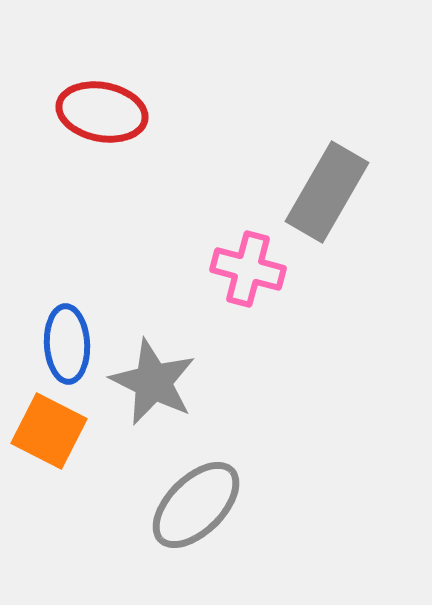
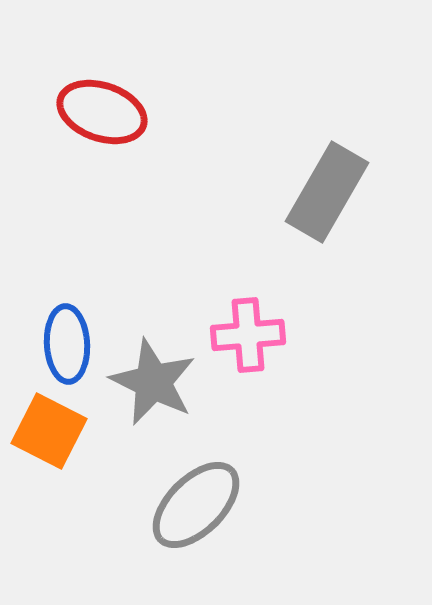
red ellipse: rotated 8 degrees clockwise
pink cross: moved 66 px down; rotated 20 degrees counterclockwise
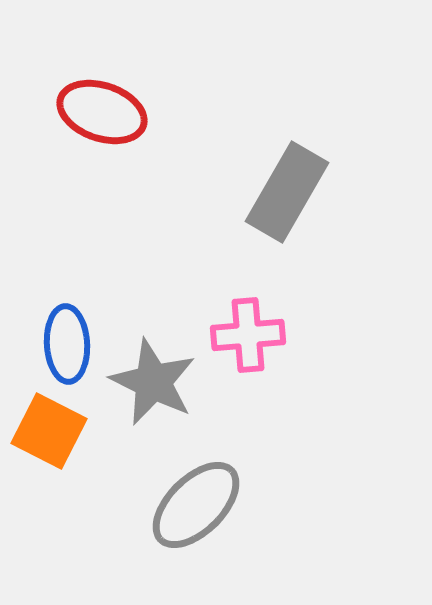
gray rectangle: moved 40 px left
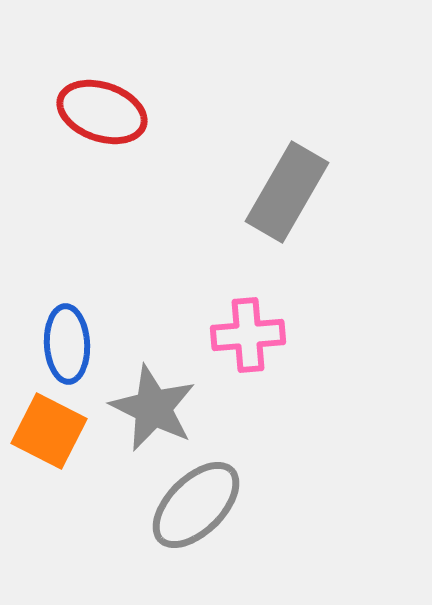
gray star: moved 26 px down
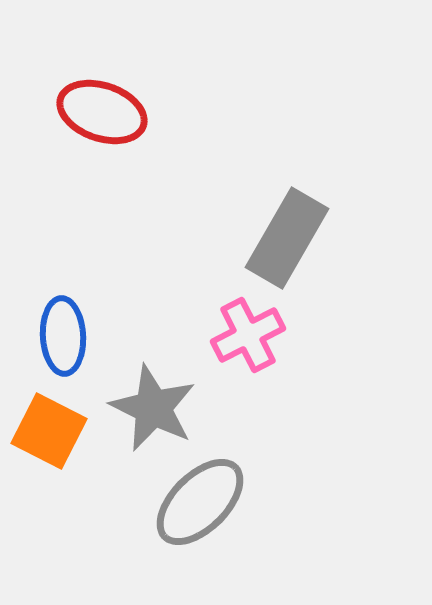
gray rectangle: moved 46 px down
pink cross: rotated 22 degrees counterclockwise
blue ellipse: moved 4 px left, 8 px up
gray ellipse: moved 4 px right, 3 px up
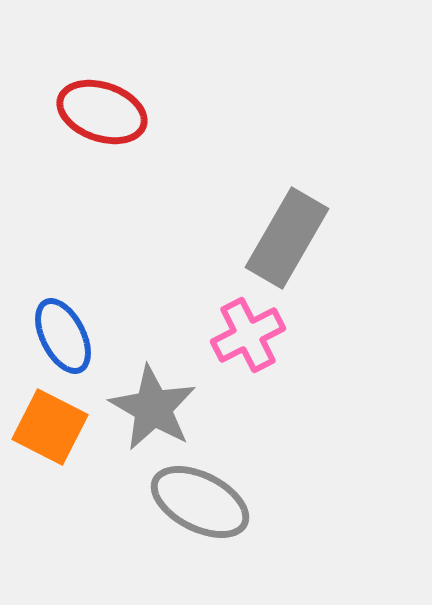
blue ellipse: rotated 24 degrees counterclockwise
gray star: rotated 4 degrees clockwise
orange square: moved 1 px right, 4 px up
gray ellipse: rotated 72 degrees clockwise
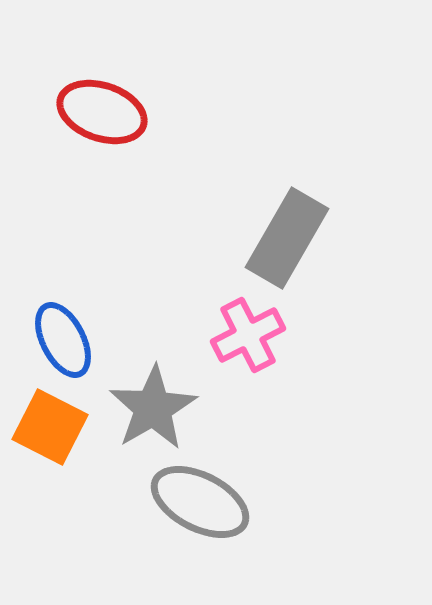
blue ellipse: moved 4 px down
gray star: rotated 12 degrees clockwise
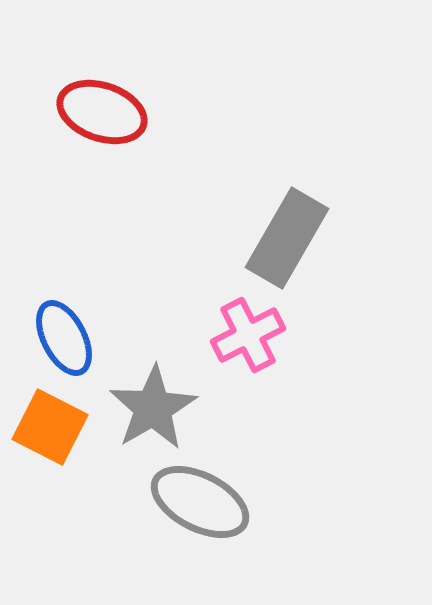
blue ellipse: moved 1 px right, 2 px up
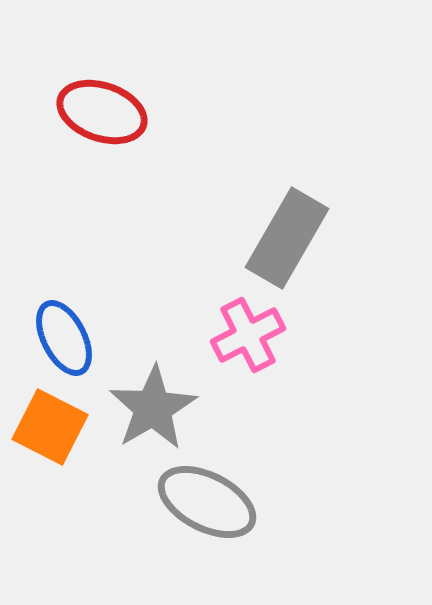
gray ellipse: moved 7 px right
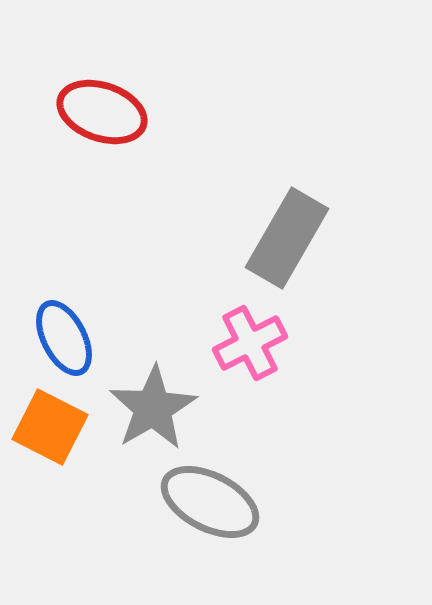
pink cross: moved 2 px right, 8 px down
gray ellipse: moved 3 px right
